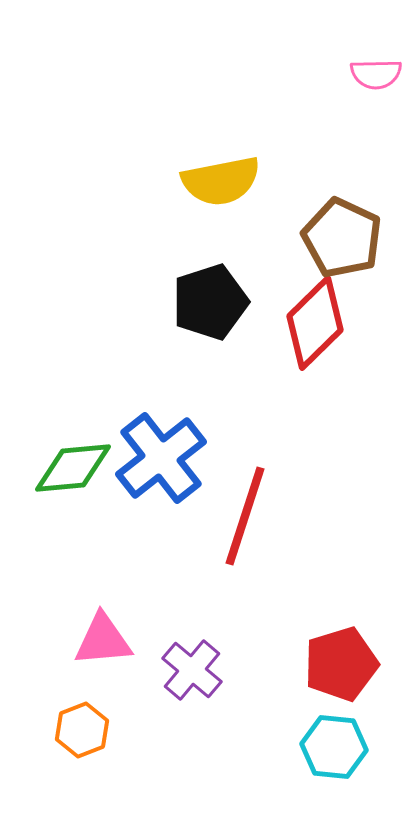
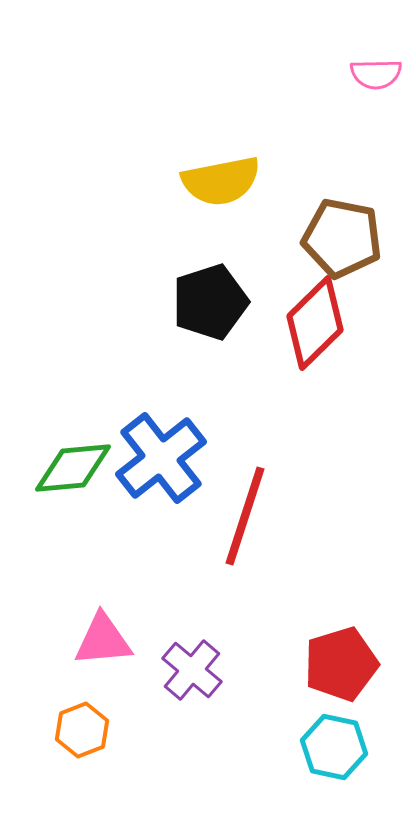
brown pentagon: rotated 14 degrees counterclockwise
cyan hexagon: rotated 6 degrees clockwise
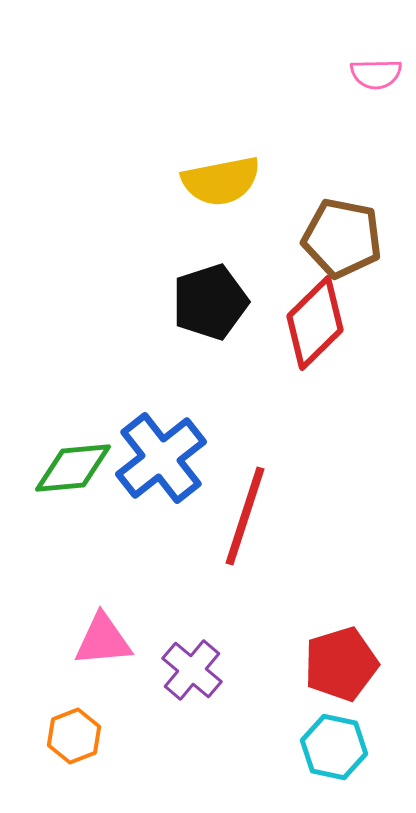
orange hexagon: moved 8 px left, 6 px down
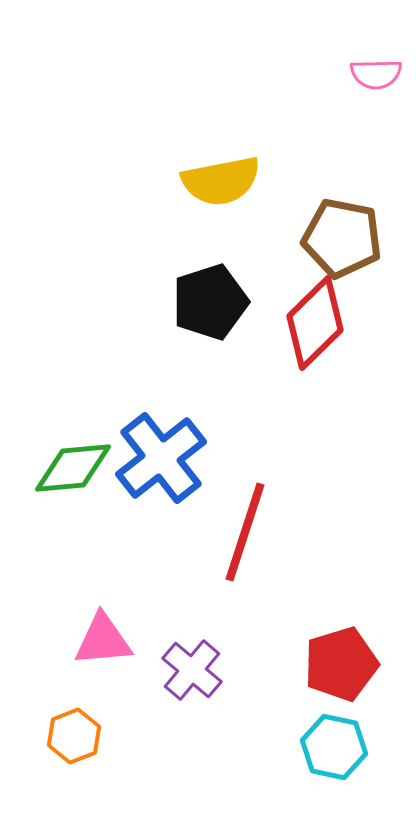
red line: moved 16 px down
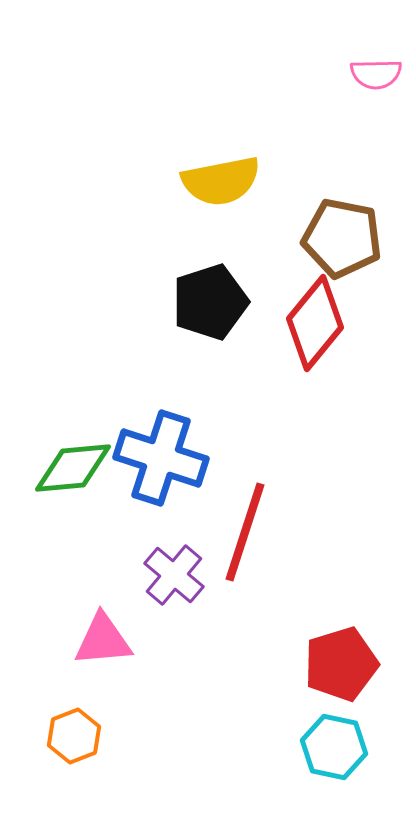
red diamond: rotated 6 degrees counterclockwise
blue cross: rotated 34 degrees counterclockwise
purple cross: moved 18 px left, 95 px up
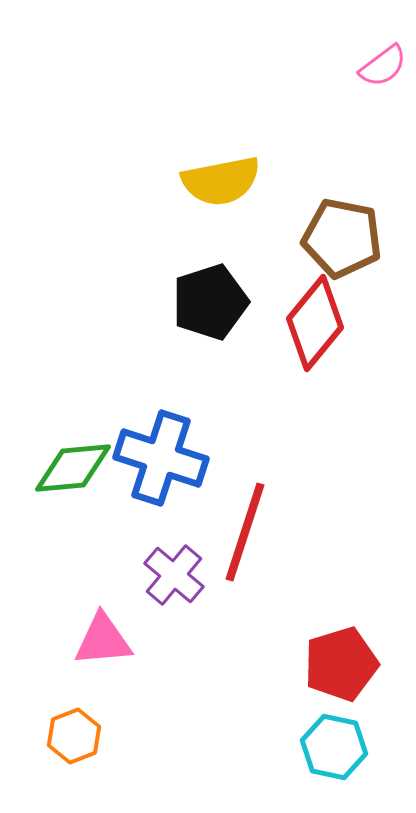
pink semicircle: moved 7 px right, 8 px up; rotated 36 degrees counterclockwise
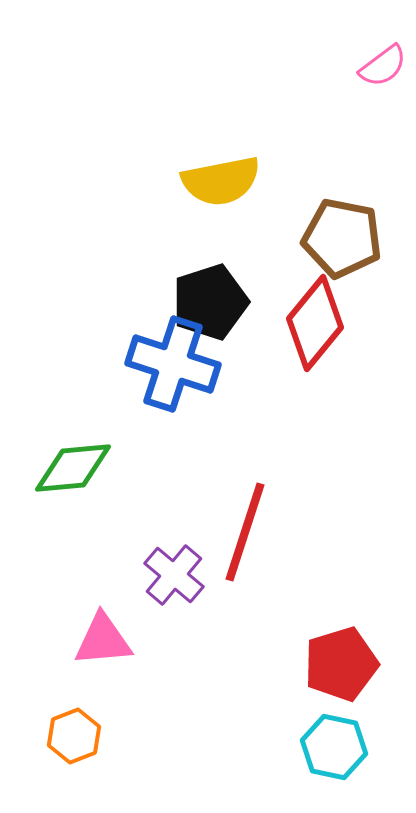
blue cross: moved 12 px right, 94 px up
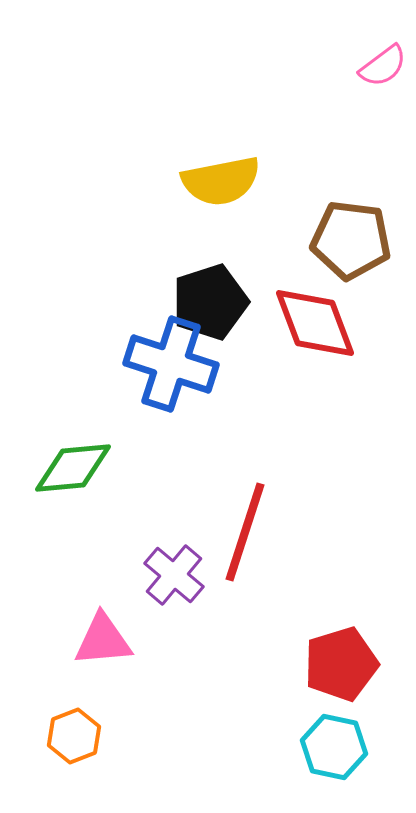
brown pentagon: moved 9 px right, 2 px down; rotated 4 degrees counterclockwise
red diamond: rotated 60 degrees counterclockwise
blue cross: moved 2 px left
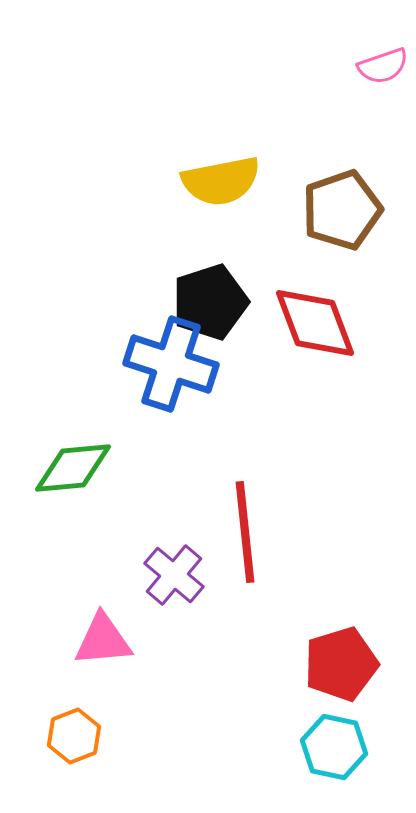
pink semicircle: rotated 18 degrees clockwise
brown pentagon: moved 9 px left, 30 px up; rotated 26 degrees counterclockwise
red line: rotated 24 degrees counterclockwise
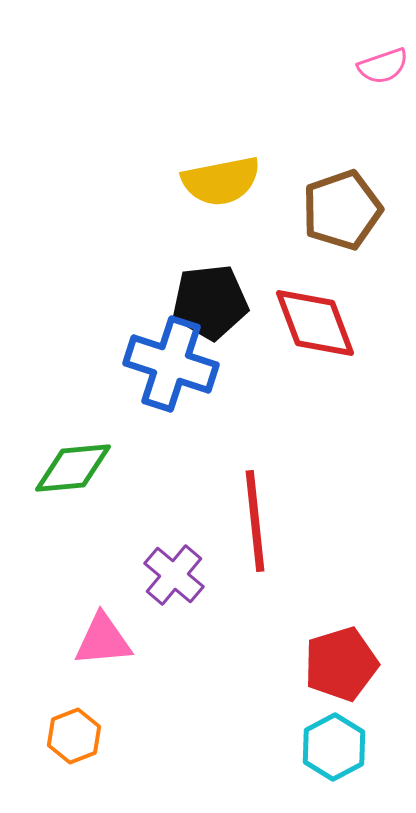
black pentagon: rotated 12 degrees clockwise
red line: moved 10 px right, 11 px up
cyan hexagon: rotated 20 degrees clockwise
